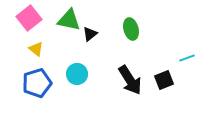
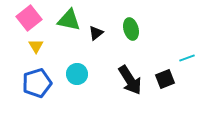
black triangle: moved 6 px right, 1 px up
yellow triangle: moved 3 px up; rotated 21 degrees clockwise
black square: moved 1 px right, 1 px up
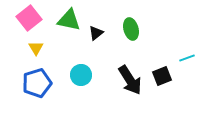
yellow triangle: moved 2 px down
cyan circle: moved 4 px right, 1 px down
black square: moved 3 px left, 3 px up
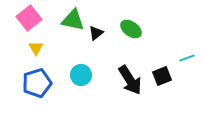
green triangle: moved 4 px right
green ellipse: rotated 40 degrees counterclockwise
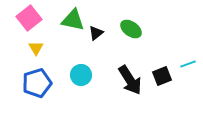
cyan line: moved 1 px right, 6 px down
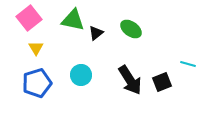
cyan line: rotated 35 degrees clockwise
black square: moved 6 px down
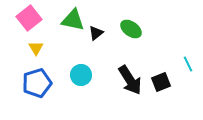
cyan line: rotated 49 degrees clockwise
black square: moved 1 px left
